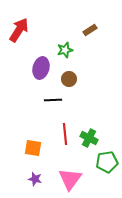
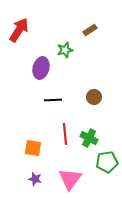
brown circle: moved 25 px right, 18 px down
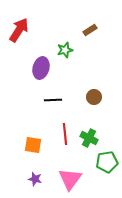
orange square: moved 3 px up
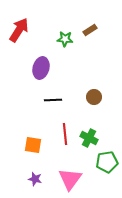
green star: moved 11 px up; rotated 21 degrees clockwise
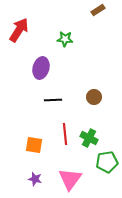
brown rectangle: moved 8 px right, 20 px up
orange square: moved 1 px right
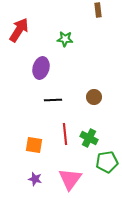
brown rectangle: rotated 64 degrees counterclockwise
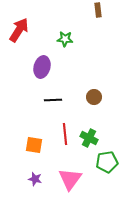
purple ellipse: moved 1 px right, 1 px up
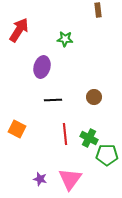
orange square: moved 17 px left, 16 px up; rotated 18 degrees clockwise
green pentagon: moved 7 px up; rotated 10 degrees clockwise
purple star: moved 5 px right
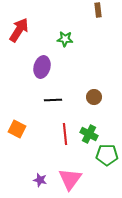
green cross: moved 4 px up
purple star: moved 1 px down
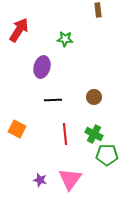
green cross: moved 5 px right
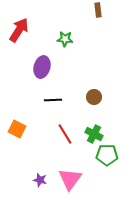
red line: rotated 25 degrees counterclockwise
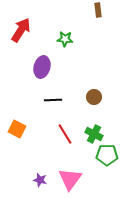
red arrow: moved 2 px right
